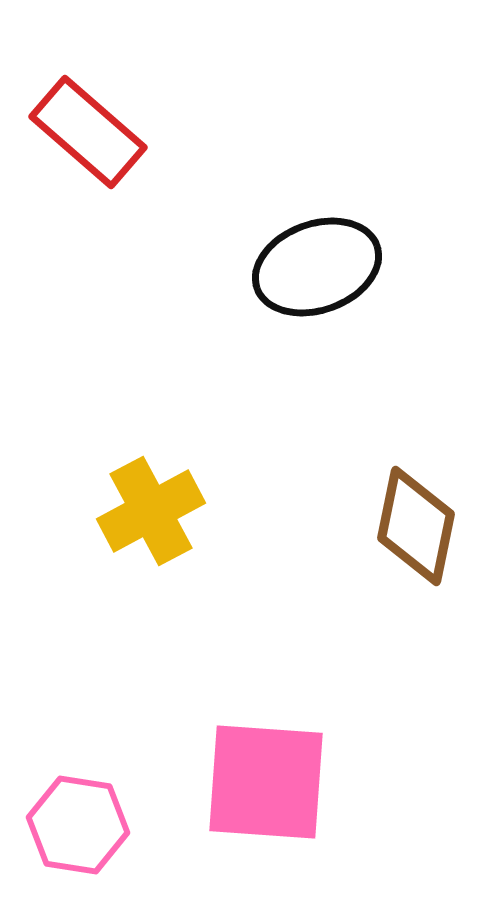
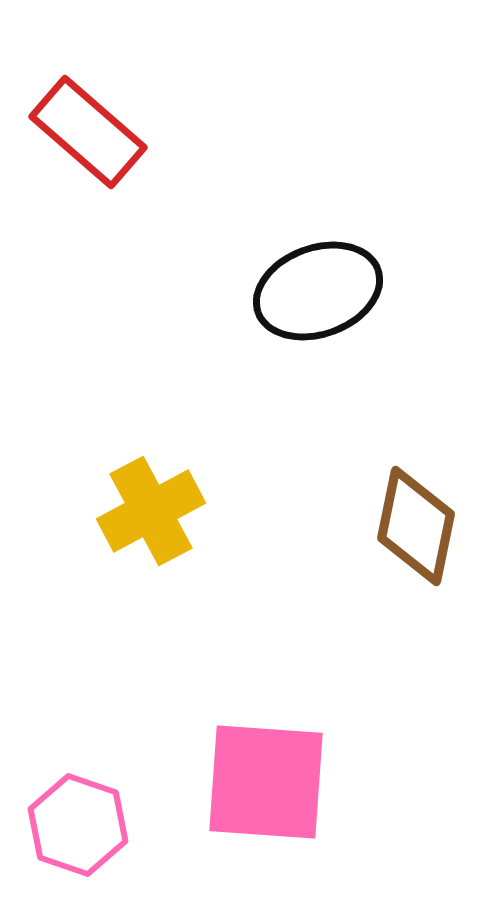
black ellipse: moved 1 px right, 24 px down
pink hexagon: rotated 10 degrees clockwise
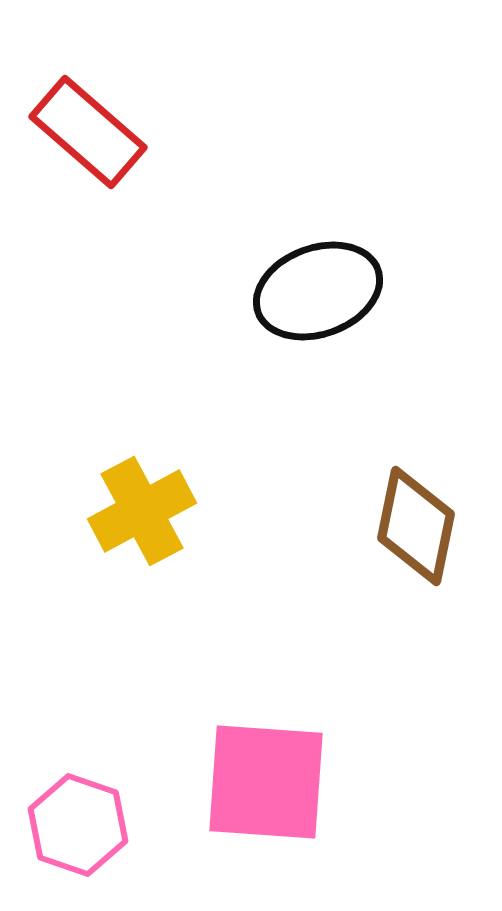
yellow cross: moved 9 px left
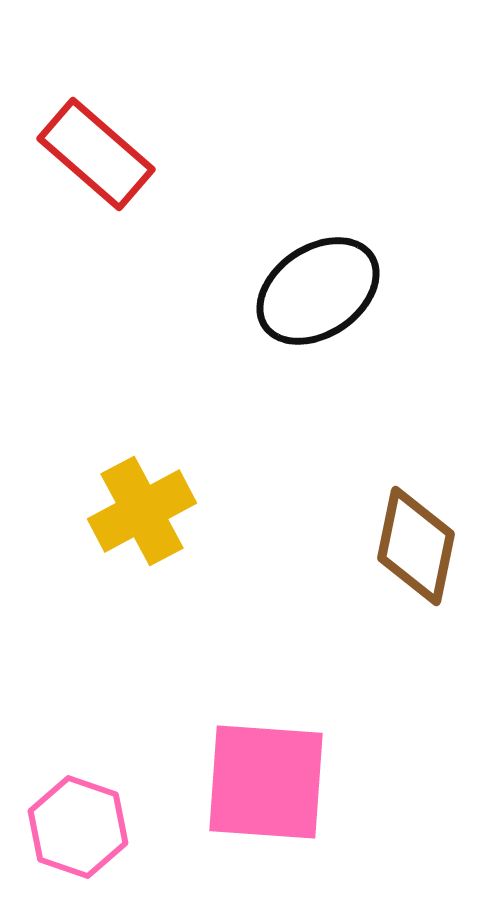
red rectangle: moved 8 px right, 22 px down
black ellipse: rotated 14 degrees counterclockwise
brown diamond: moved 20 px down
pink hexagon: moved 2 px down
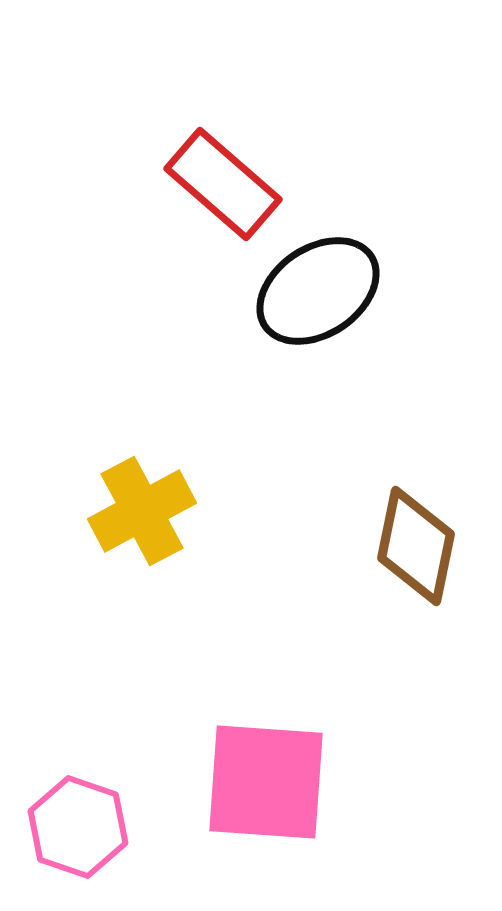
red rectangle: moved 127 px right, 30 px down
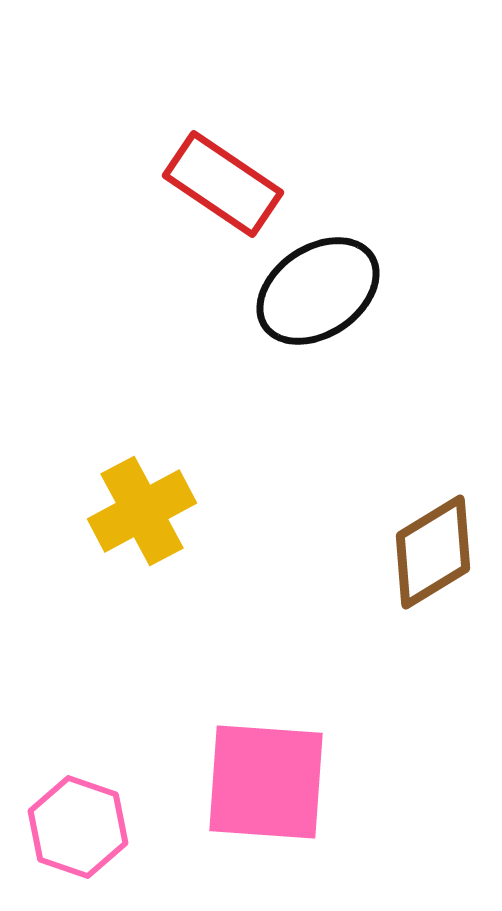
red rectangle: rotated 7 degrees counterclockwise
brown diamond: moved 17 px right, 6 px down; rotated 47 degrees clockwise
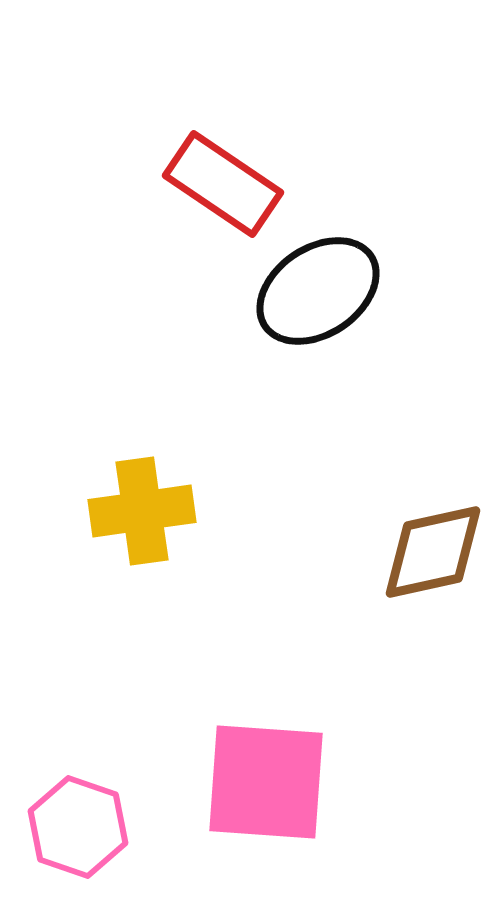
yellow cross: rotated 20 degrees clockwise
brown diamond: rotated 19 degrees clockwise
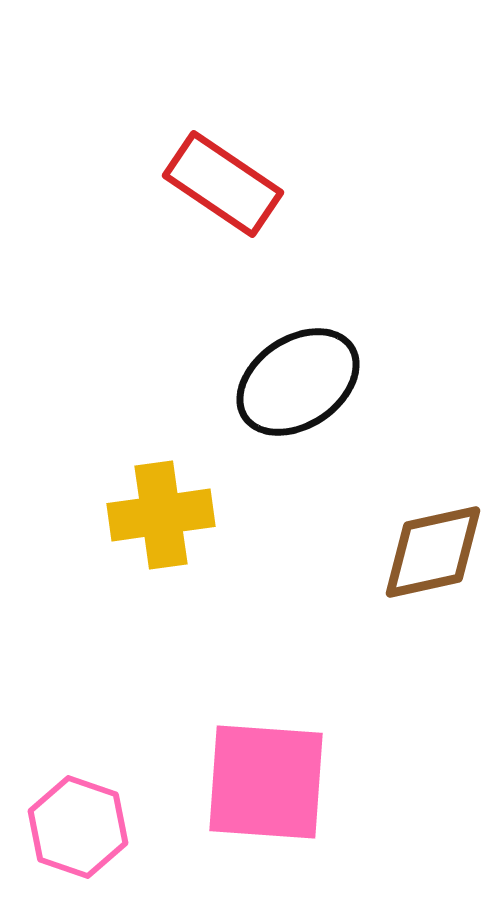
black ellipse: moved 20 px left, 91 px down
yellow cross: moved 19 px right, 4 px down
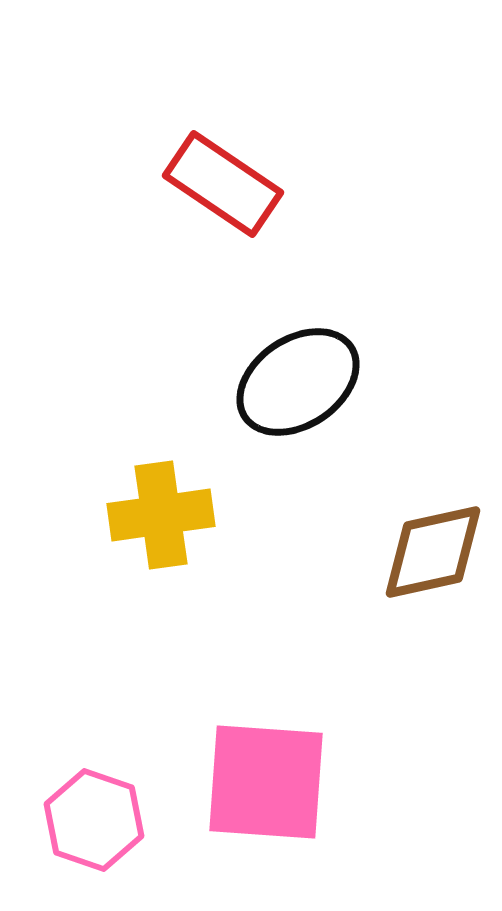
pink hexagon: moved 16 px right, 7 px up
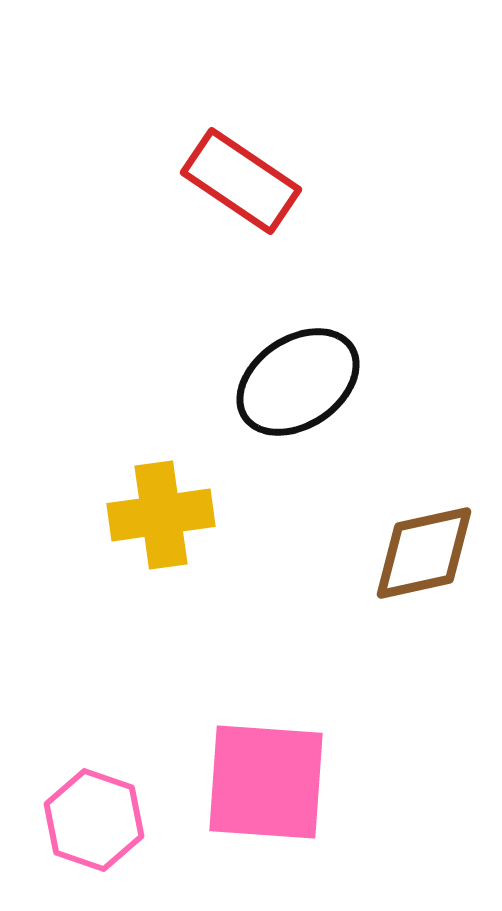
red rectangle: moved 18 px right, 3 px up
brown diamond: moved 9 px left, 1 px down
